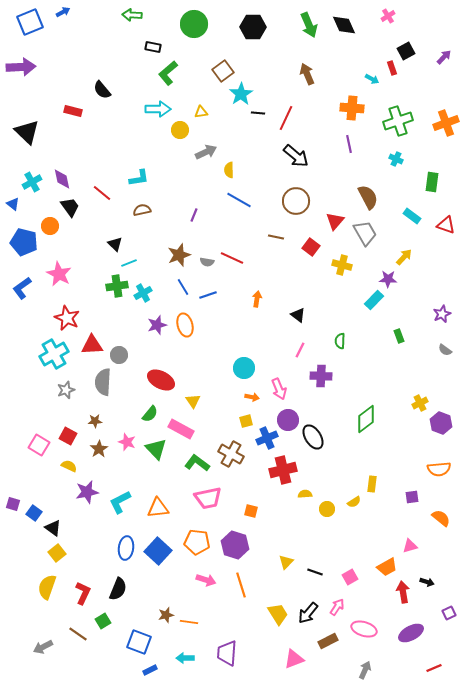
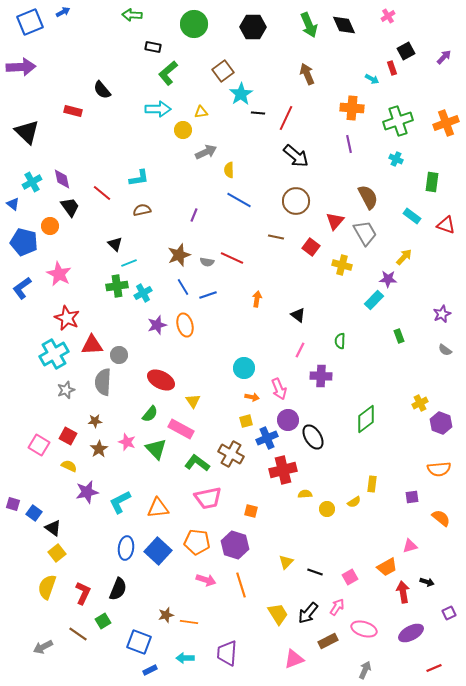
yellow circle at (180, 130): moved 3 px right
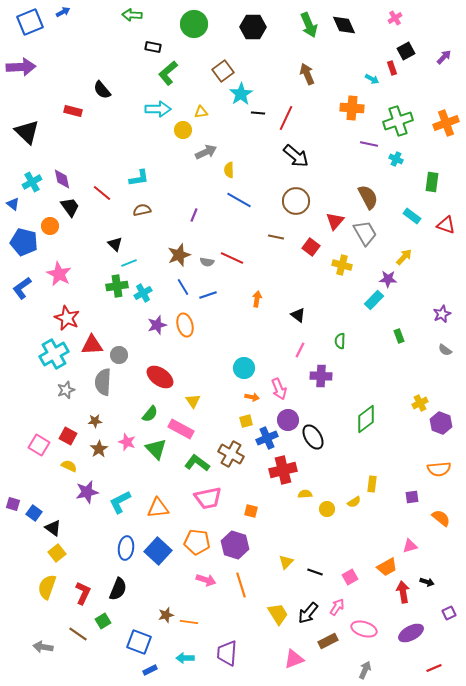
pink cross at (388, 16): moved 7 px right, 2 px down
purple line at (349, 144): moved 20 px right; rotated 66 degrees counterclockwise
red ellipse at (161, 380): moved 1 px left, 3 px up; rotated 8 degrees clockwise
gray arrow at (43, 647): rotated 36 degrees clockwise
